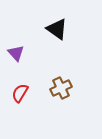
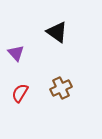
black triangle: moved 3 px down
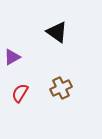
purple triangle: moved 4 px left, 4 px down; rotated 42 degrees clockwise
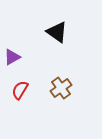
brown cross: rotated 10 degrees counterclockwise
red semicircle: moved 3 px up
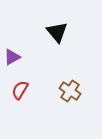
black triangle: rotated 15 degrees clockwise
brown cross: moved 9 px right, 3 px down; rotated 20 degrees counterclockwise
